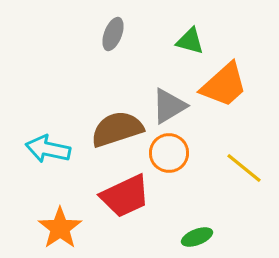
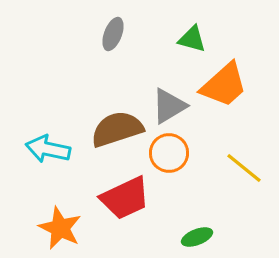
green triangle: moved 2 px right, 2 px up
red trapezoid: moved 2 px down
orange star: rotated 12 degrees counterclockwise
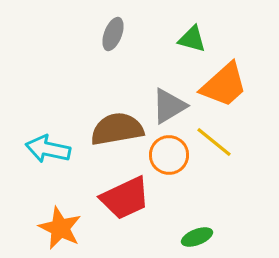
brown semicircle: rotated 8 degrees clockwise
orange circle: moved 2 px down
yellow line: moved 30 px left, 26 px up
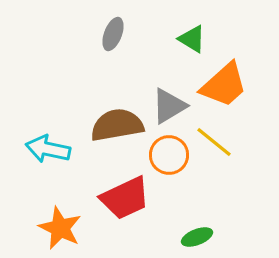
green triangle: rotated 16 degrees clockwise
brown semicircle: moved 4 px up
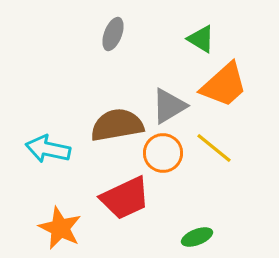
green triangle: moved 9 px right
yellow line: moved 6 px down
orange circle: moved 6 px left, 2 px up
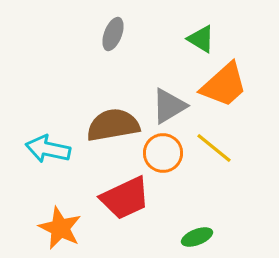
brown semicircle: moved 4 px left
